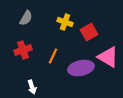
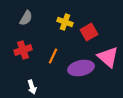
pink triangle: rotated 10 degrees clockwise
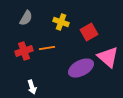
yellow cross: moved 4 px left
red cross: moved 1 px right, 1 px down
orange line: moved 6 px left, 8 px up; rotated 56 degrees clockwise
purple ellipse: rotated 15 degrees counterclockwise
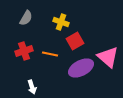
red square: moved 14 px left, 9 px down
orange line: moved 3 px right, 6 px down; rotated 21 degrees clockwise
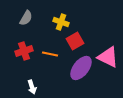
pink triangle: rotated 15 degrees counterclockwise
purple ellipse: rotated 25 degrees counterclockwise
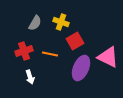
gray semicircle: moved 9 px right, 5 px down
purple ellipse: rotated 15 degrees counterclockwise
white arrow: moved 2 px left, 10 px up
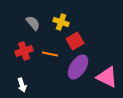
gray semicircle: moved 2 px left; rotated 70 degrees counterclockwise
pink triangle: moved 1 px left, 20 px down
purple ellipse: moved 3 px left, 1 px up; rotated 10 degrees clockwise
white arrow: moved 8 px left, 8 px down
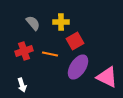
yellow cross: rotated 21 degrees counterclockwise
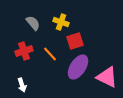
yellow cross: rotated 21 degrees clockwise
red square: rotated 12 degrees clockwise
orange line: rotated 35 degrees clockwise
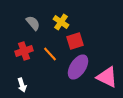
yellow cross: rotated 14 degrees clockwise
